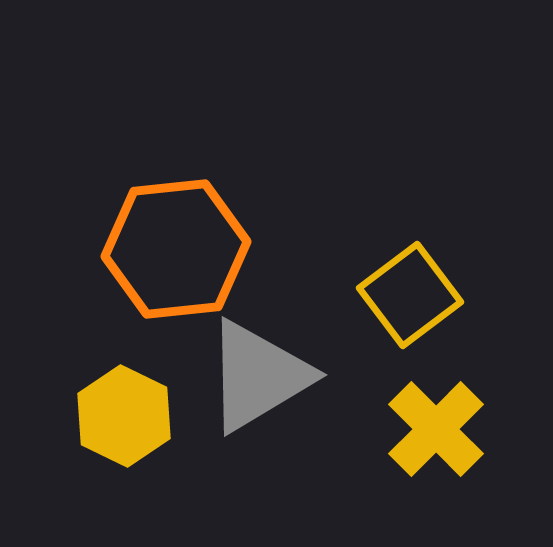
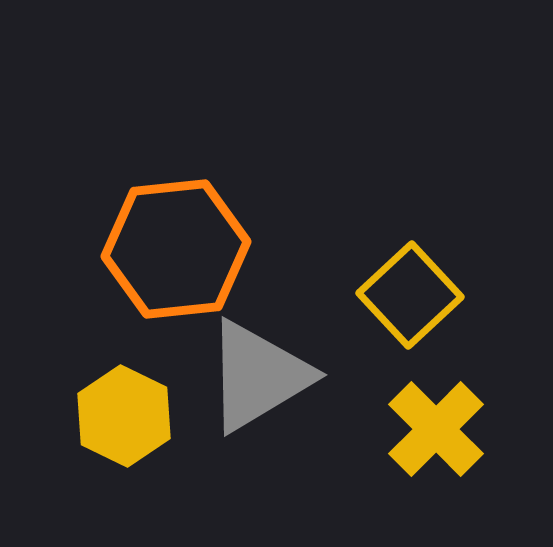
yellow square: rotated 6 degrees counterclockwise
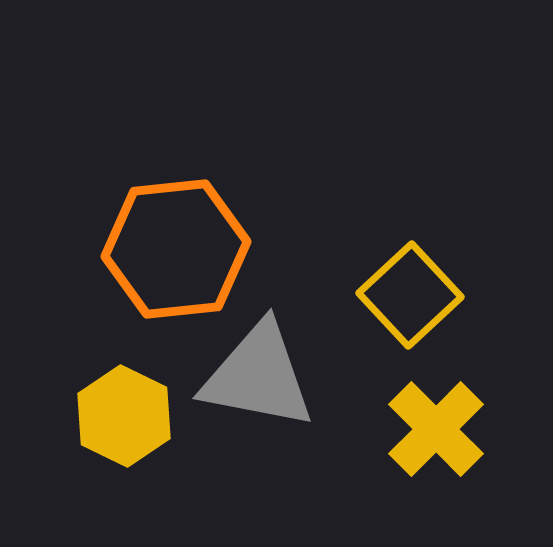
gray triangle: rotated 42 degrees clockwise
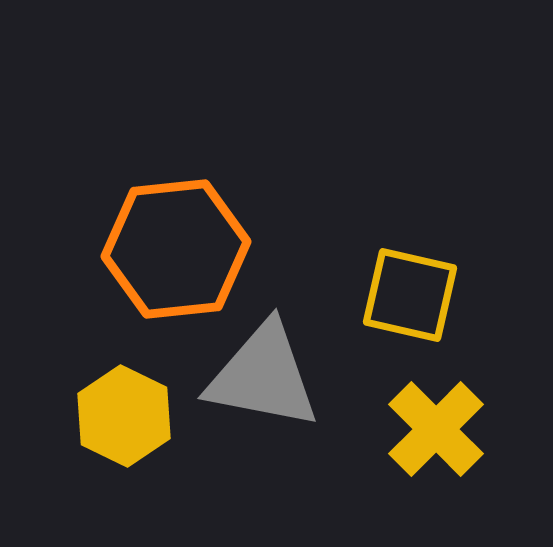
yellow square: rotated 34 degrees counterclockwise
gray triangle: moved 5 px right
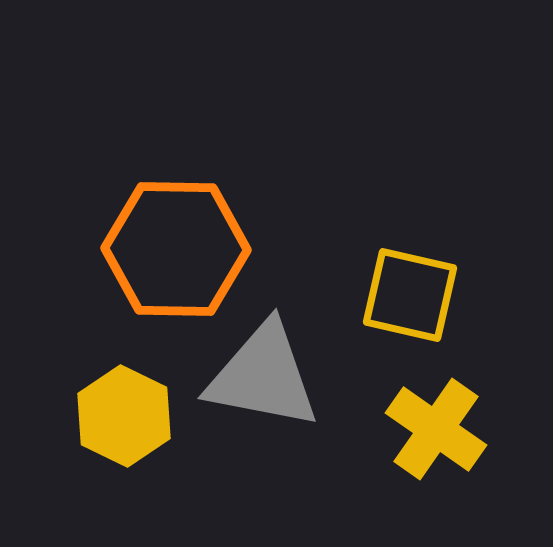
orange hexagon: rotated 7 degrees clockwise
yellow cross: rotated 10 degrees counterclockwise
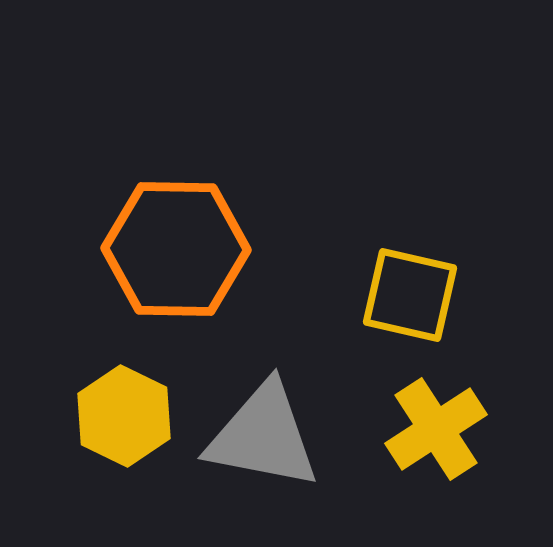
gray triangle: moved 60 px down
yellow cross: rotated 22 degrees clockwise
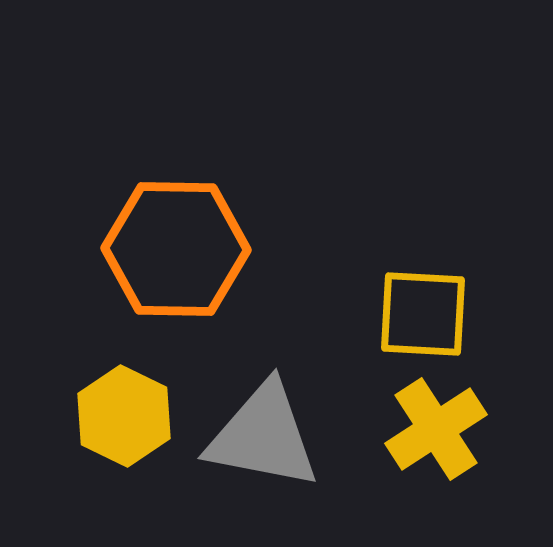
yellow square: moved 13 px right, 19 px down; rotated 10 degrees counterclockwise
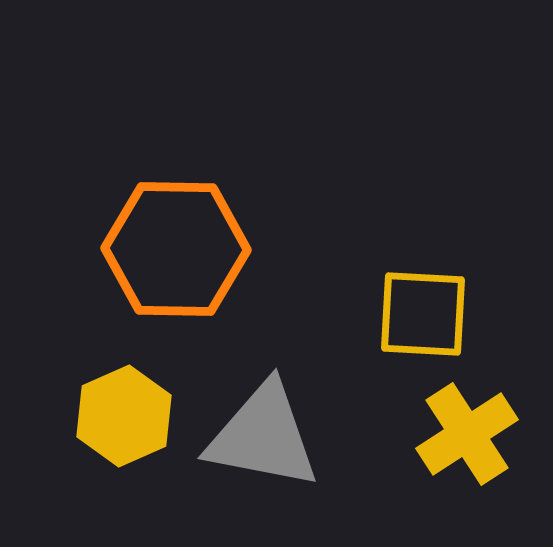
yellow hexagon: rotated 10 degrees clockwise
yellow cross: moved 31 px right, 5 px down
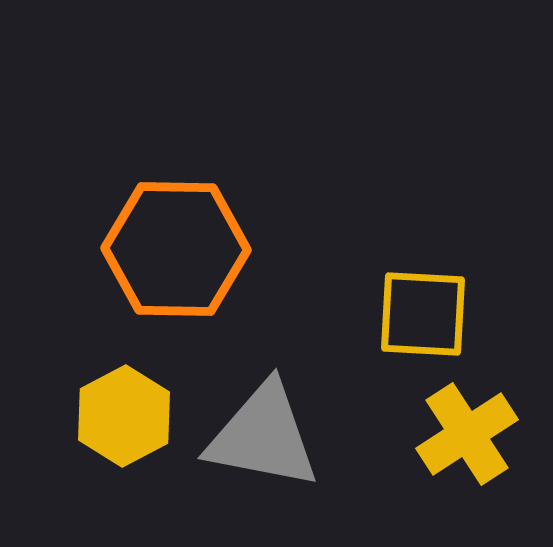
yellow hexagon: rotated 4 degrees counterclockwise
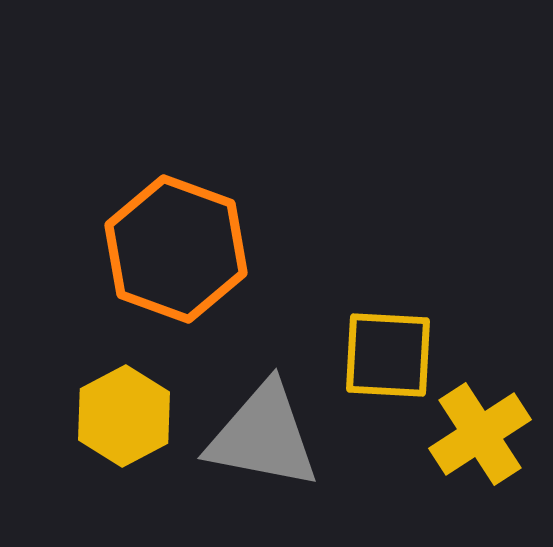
orange hexagon: rotated 19 degrees clockwise
yellow square: moved 35 px left, 41 px down
yellow cross: moved 13 px right
